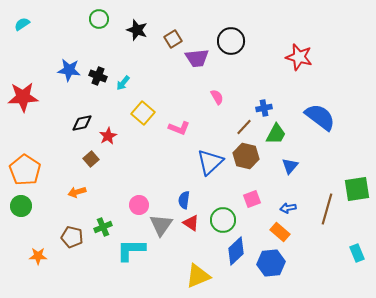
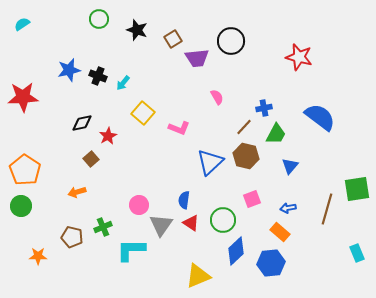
blue star at (69, 70): rotated 20 degrees counterclockwise
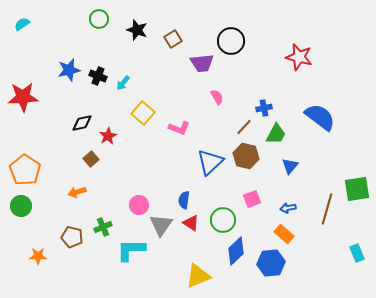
purple trapezoid at (197, 58): moved 5 px right, 5 px down
orange rectangle at (280, 232): moved 4 px right, 2 px down
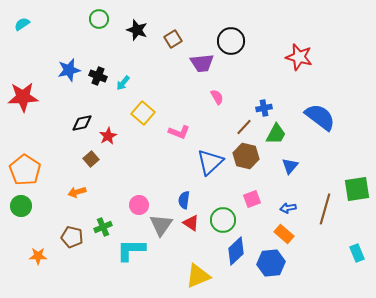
pink L-shape at (179, 128): moved 4 px down
brown line at (327, 209): moved 2 px left
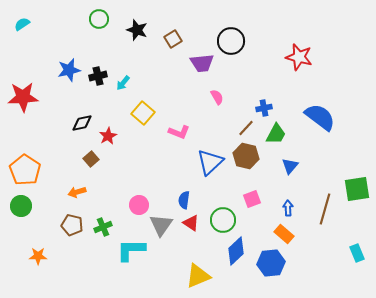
black cross at (98, 76): rotated 36 degrees counterclockwise
brown line at (244, 127): moved 2 px right, 1 px down
blue arrow at (288, 208): rotated 98 degrees clockwise
brown pentagon at (72, 237): moved 12 px up
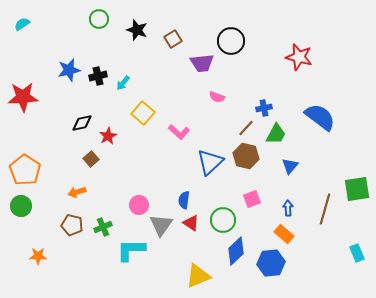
pink semicircle at (217, 97): rotated 140 degrees clockwise
pink L-shape at (179, 132): rotated 20 degrees clockwise
